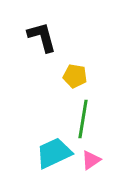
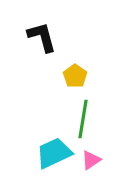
yellow pentagon: rotated 25 degrees clockwise
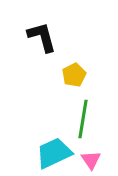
yellow pentagon: moved 1 px left, 1 px up; rotated 10 degrees clockwise
pink triangle: rotated 30 degrees counterclockwise
